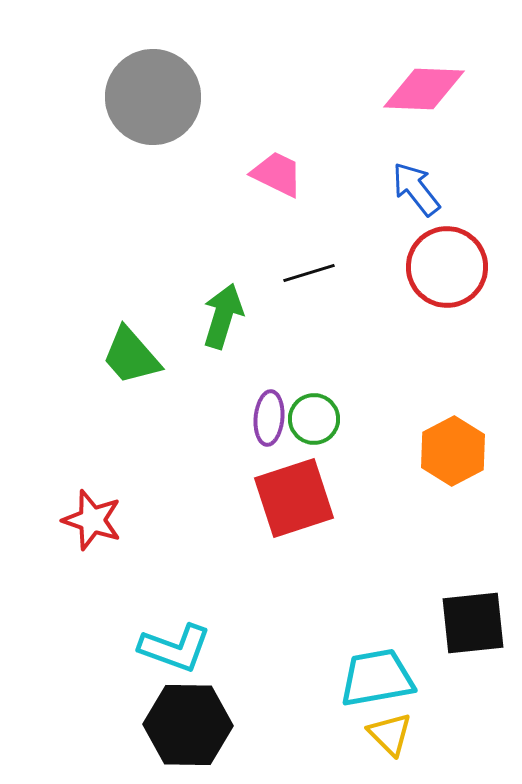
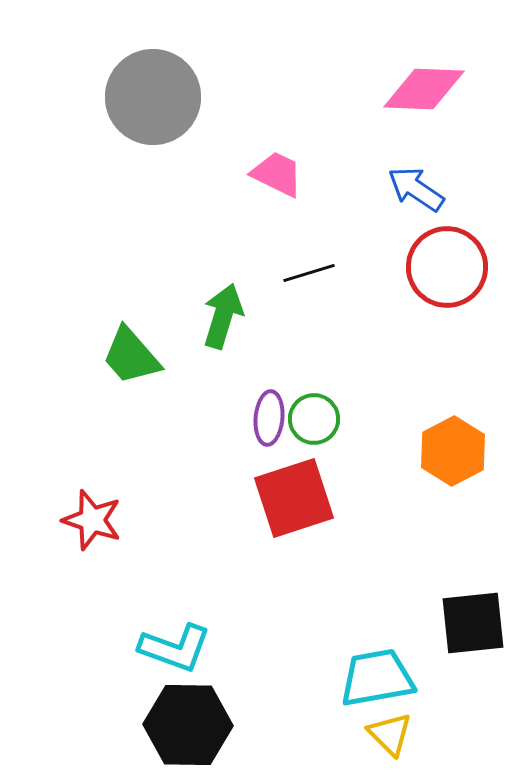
blue arrow: rotated 18 degrees counterclockwise
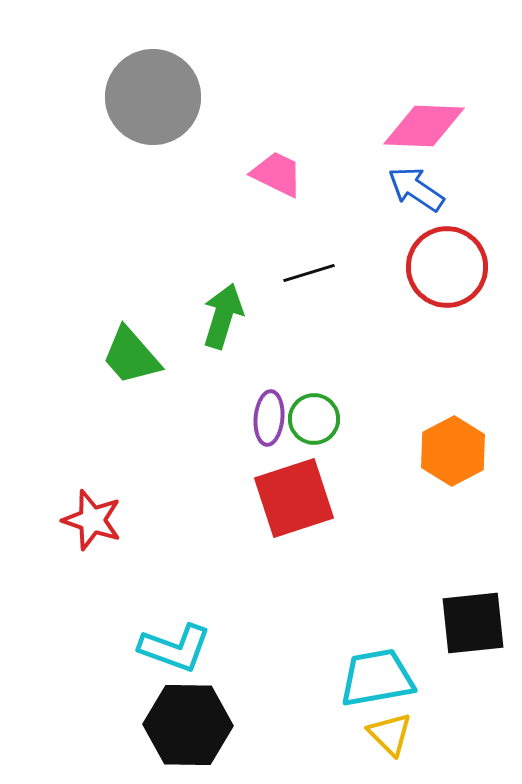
pink diamond: moved 37 px down
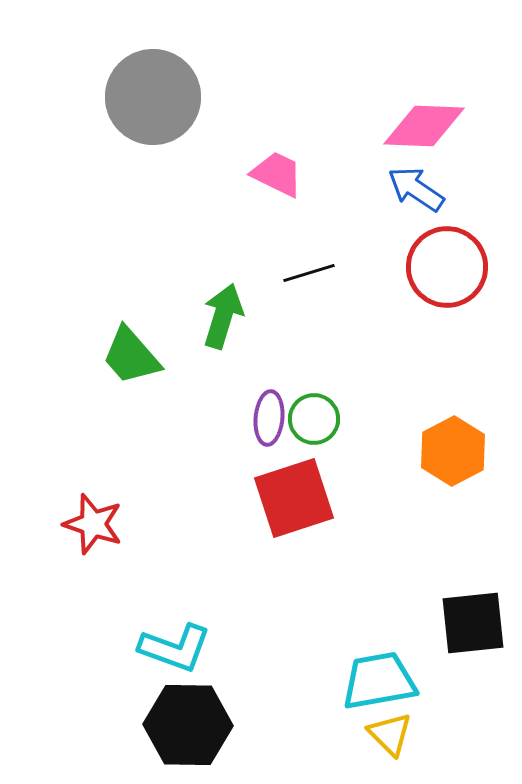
red star: moved 1 px right, 4 px down
cyan trapezoid: moved 2 px right, 3 px down
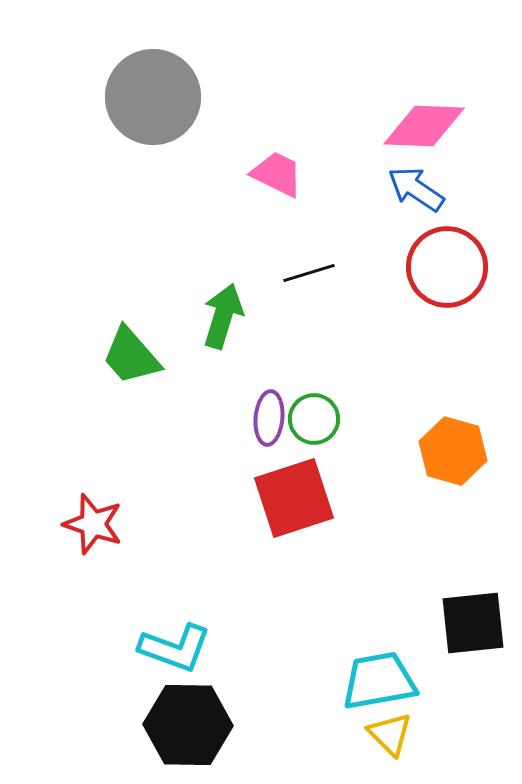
orange hexagon: rotated 16 degrees counterclockwise
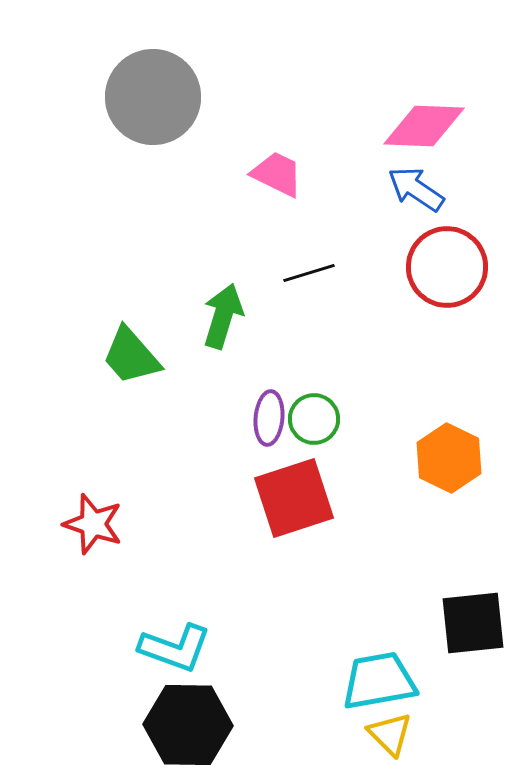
orange hexagon: moved 4 px left, 7 px down; rotated 10 degrees clockwise
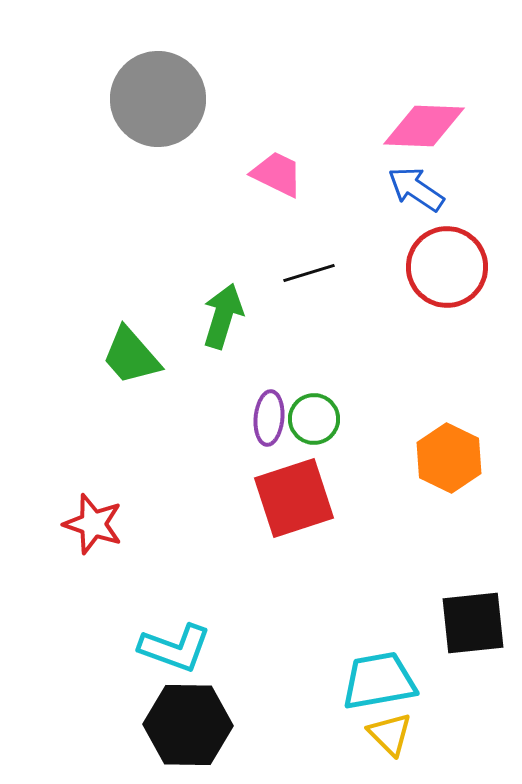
gray circle: moved 5 px right, 2 px down
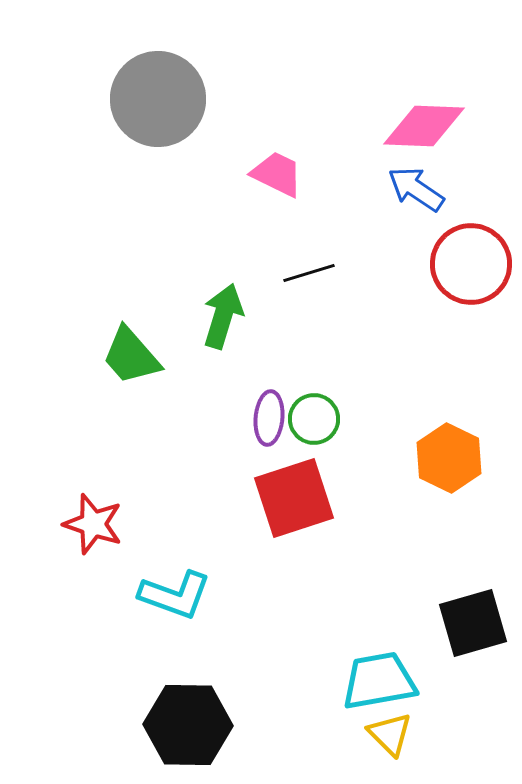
red circle: moved 24 px right, 3 px up
black square: rotated 10 degrees counterclockwise
cyan L-shape: moved 53 px up
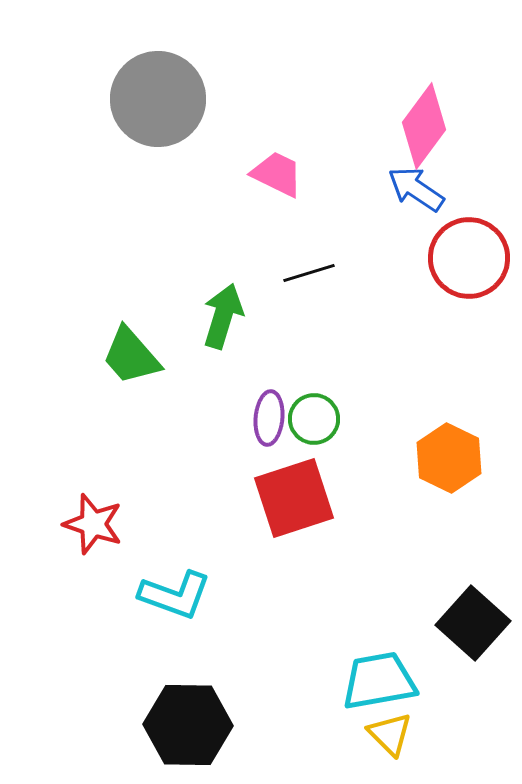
pink diamond: rotated 56 degrees counterclockwise
red circle: moved 2 px left, 6 px up
black square: rotated 32 degrees counterclockwise
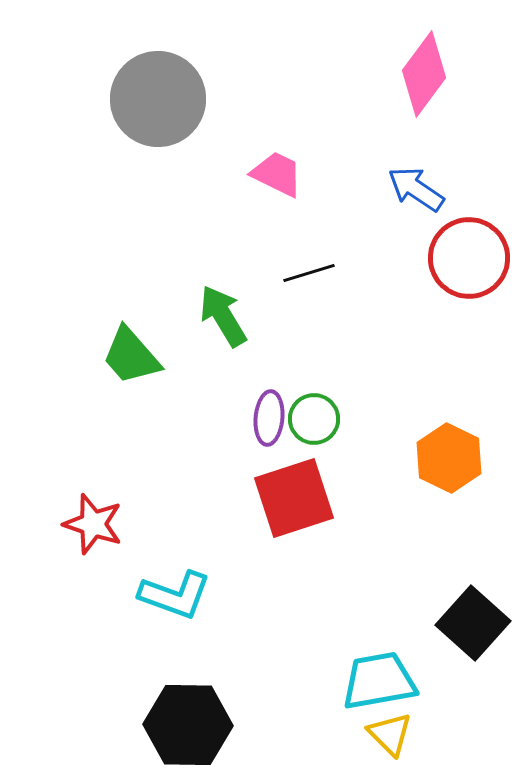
pink diamond: moved 52 px up
green arrow: rotated 48 degrees counterclockwise
